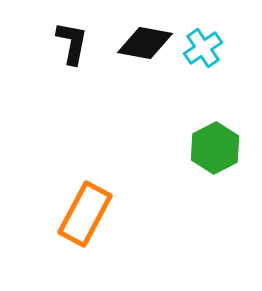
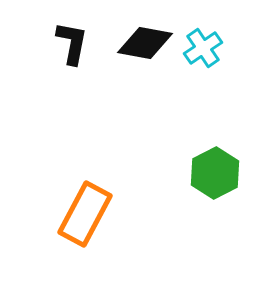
green hexagon: moved 25 px down
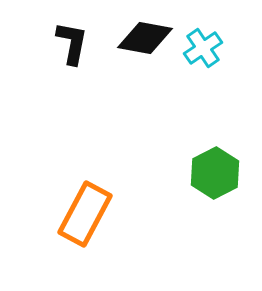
black diamond: moved 5 px up
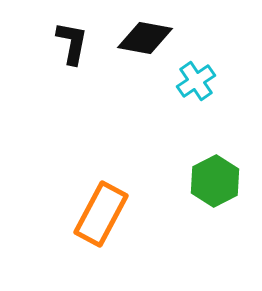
cyan cross: moved 7 px left, 33 px down
green hexagon: moved 8 px down
orange rectangle: moved 16 px right
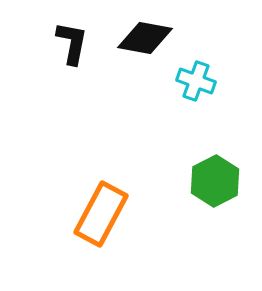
cyan cross: rotated 36 degrees counterclockwise
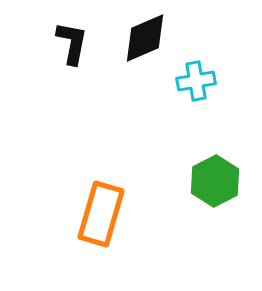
black diamond: rotated 34 degrees counterclockwise
cyan cross: rotated 30 degrees counterclockwise
orange rectangle: rotated 12 degrees counterclockwise
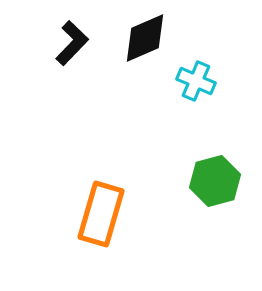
black L-shape: rotated 33 degrees clockwise
cyan cross: rotated 33 degrees clockwise
green hexagon: rotated 12 degrees clockwise
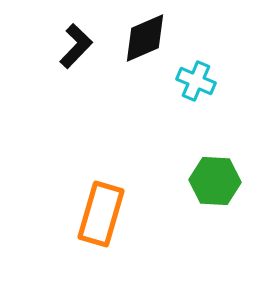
black L-shape: moved 4 px right, 3 px down
green hexagon: rotated 18 degrees clockwise
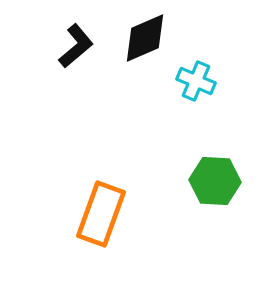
black L-shape: rotated 6 degrees clockwise
orange rectangle: rotated 4 degrees clockwise
